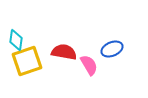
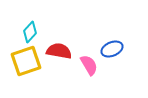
cyan diamond: moved 14 px right, 8 px up; rotated 35 degrees clockwise
red semicircle: moved 5 px left, 1 px up
yellow square: moved 1 px left
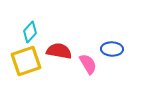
blue ellipse: rotated 25 degrees clockwise
pink semicircle: moved 1 px left, 1 px up
